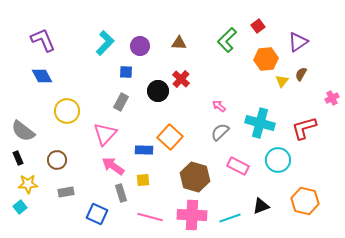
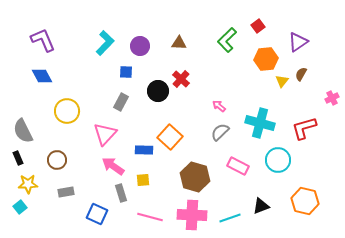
gray semicircle at (23, 131): rotated 25 degrees clockwise
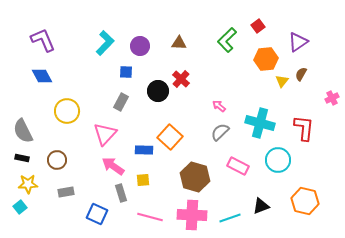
red L-shape at (304, 128): rotated 112 degrees clockwise
black rectangle at (18, 158): moved 4 px right; rotated 56 degrees counterclockwise
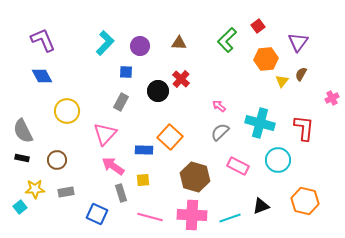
purple triangle at (298, 42): rotated 20 degrees counterclockwise
yellow star at (28, 184): moved 7 px right, 5 px down
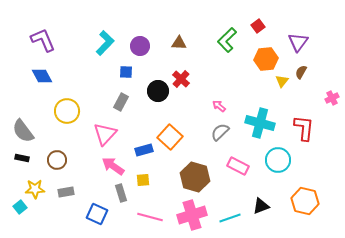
brown semicircle at (301, 74): moved 2 px up
gray semicircle at (23, 131): rotated 10 degrees counterclockwise
blue rectangle at (144, 150): rotated 18 degrees counterclockwise
pink cross at (192, 215): rotated 20 degrees counterclockwise
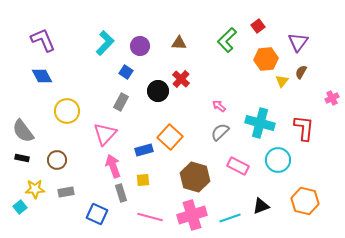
blue square at (126, 72): rotated 32 degrees clockwise
pink arrow at (113, 166): rotated 35 degrees clockwise
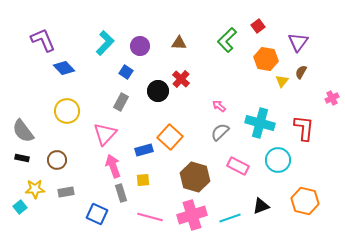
orange hexagon at (266, 59): rotated 15 degrees clockwise
blue diamond at (42, 76): moved 22 px right, 8 px up; rotated 15 degrees counterclockwise
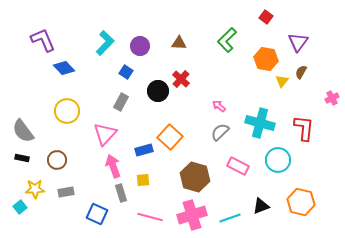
red square at (258, 26): moved 8 px right, 9 px up; rotated 16 degrees counterclockwise
orange hexagon at (305, 201): moved 4 px left, 1 px down
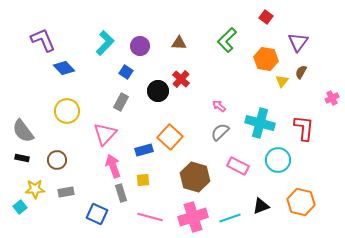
pink cross at (192, 215): moved 1 px right, 2 px down
